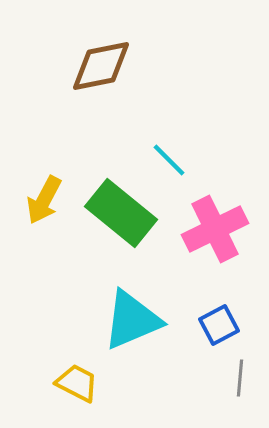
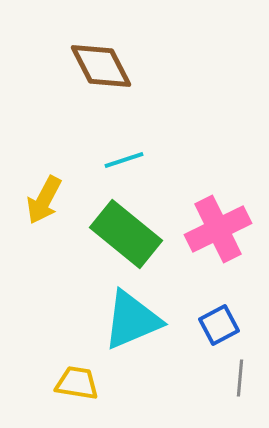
brown diamond: rotated 74 degrees clockwise
cyan line: moved 45 px left; rotated 63 degrees counterclockwise
green rectangle: moved 5 px right, 21 px down
pink cross: moved 3 px right
yellow trapezoid: rotated 18 degrees counterclockwise
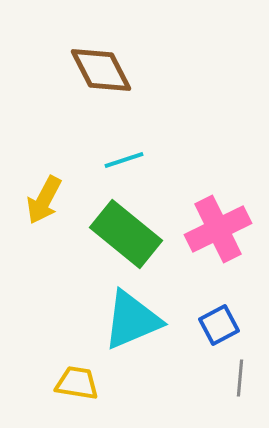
brown diamond: moved 4 px down
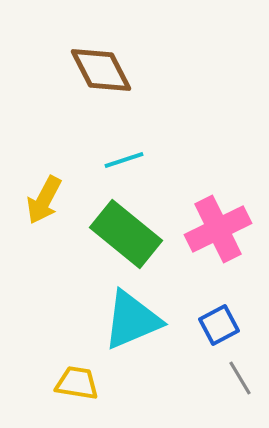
gray line: rotated 36 degrees counterclockwise
